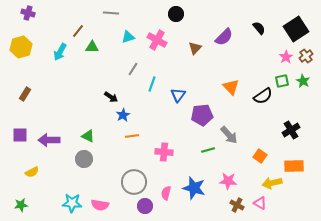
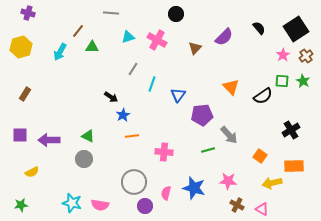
pink star at (286, 57): moved 3 px left, 2 px up
green square at (282, 81): rotated 16 degrees clockwise
cyan star at (72, 203): rotated 12 degrees clockwise
pink triangle at (260, 203): moved 2 px right, 6 px down
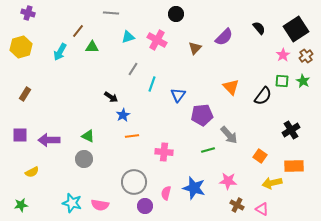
black semicircle at (263, 96): rotated 18 degrees counterclockwise
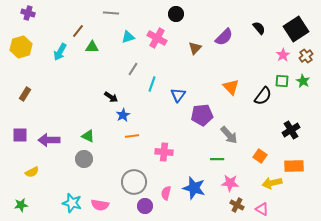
pink cross at (157, 40): moved 2 px up
green line at (208, 150): moved 9 px right, 9 px down; rotated 16 degrees clockwise
pink star at (228, 181): moved 2 px right, 2 px down
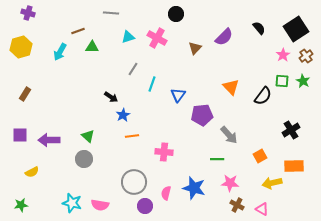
brown line at (78, 31): rotated 32 degrees clockwise
green triangle at (88, 136): rotated 16 degrees clockwise
orange square at (260, 156): rotated 24 degrees clockwise
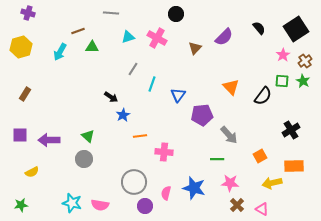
brown cross at (306, 56): moved 1 px left, 5 px down
orange line at (132, 136): moved 8 px right
brown cross at (237, 205): rotated 16 degrees clockwise
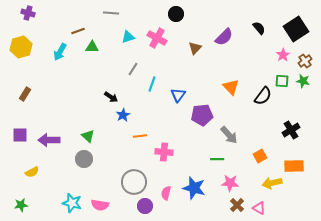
green star at (303, 81): rotated 16 degrees counterclockwise
pink triangle at (262, 209): moved 3 px left, 1 px up
